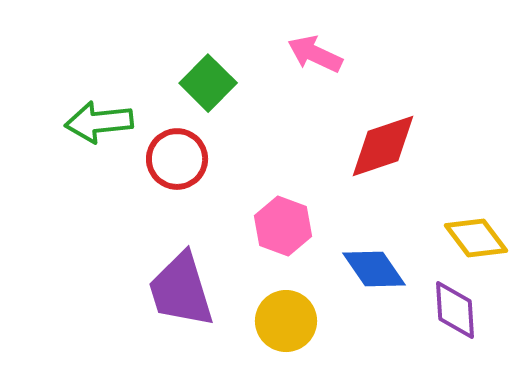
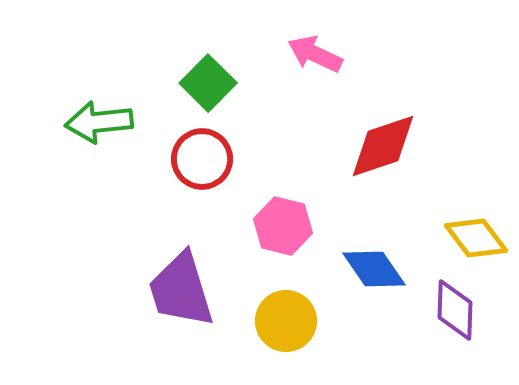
red circle: moved 25 px right
pink hexagon: rotated 6 degrees counterclockwise
purple diamond: rotated 6 degrees clockwise
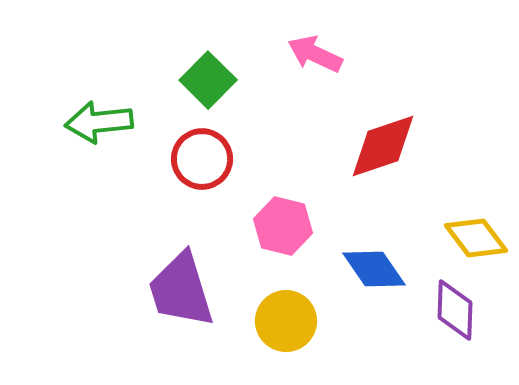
green square: moved 3 px up
